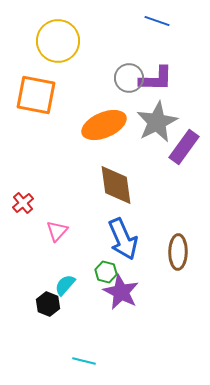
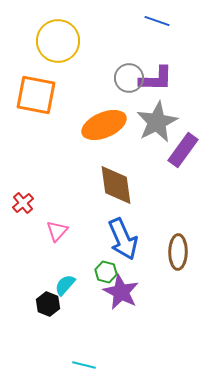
purple rectangle: moved 1 px left, 3 px down
cyan line: moved 4 px down
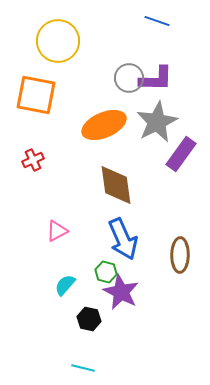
purple rectangle: moved 2 px left, 4 px down
red cross: moved 10 px right, 43 px up; rotated 15 degrees clockwise
pink triangle: rotated 20 degrees clockwise
brown ellipse: moved 2 px right, 3 px down
black hexagon: moved 41 px right, 15 px down; rotated 10 degrees counterclockwise
cyan line: moved 1 px left, 3 px down
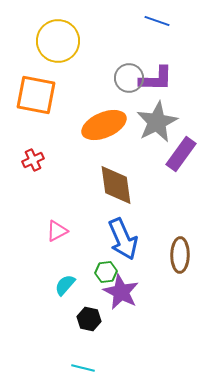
green hexagon: rotated 20 degrees counterclockwise
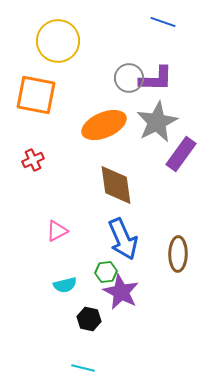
blue line: moved 6 px right, 1 px down
brown ellipse: moved 2 px left, 1 px up
cyan semicircle: rotated 145 degrees counterclockwise
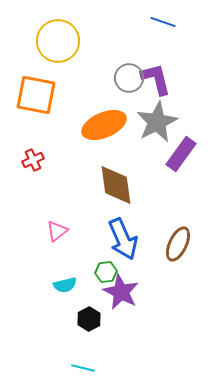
purple L-shape: rotated 105 degrees counterclockwise
pink triangle: rotated 10 degrees counterclockwise
brown ellipse: moved 10 px up; rotated 24 degrees clockwise
black hexagon: rotated 20 degrees clockwise
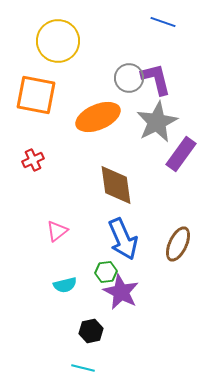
orange ellipse: moved 6 px left, 8 px up
black hexagon: moved 2 px right, 12 px down; rotated 15 degrees clockwise
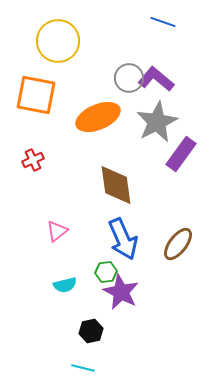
purple L-shape: rotated 36 degrees counterclockwise
brown ellipse: rotated 12 degrees clockwise
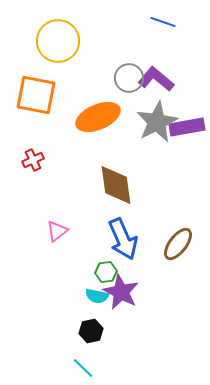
purple rectangle: moved 6 px right, 27 px up; rotated 44 degrees clockwise
cyan semicircle: moved 32 px right, 11 px down; rotated 25 degrees clockwise
cyan line: rotated 30 degrees clockwise
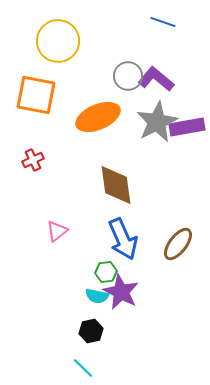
gray circle: moved 1 px left, 2 px up
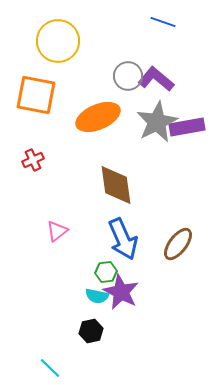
cyan line: moved 33 px left
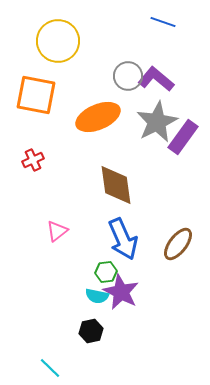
purple rectangle: moved 4 px left, 10 px down; rotated 44 degrees counterclockwise
